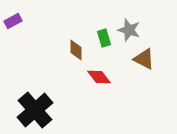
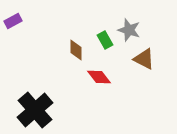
green rectangle: moved 1 px right, 2 px down; rotated 12 degrees counterclockwise
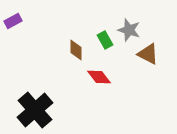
brown triangle: moved 4 px right, 5 px up
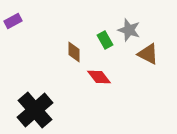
brown diamond: moved 2 px left, 2 px down
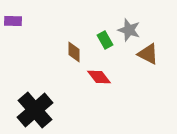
purple rectangle: rotated 30 degrees clockwise
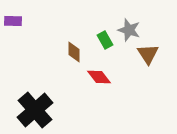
brown triangle: rotated 30 degrees clockwise
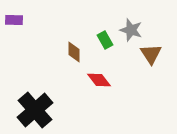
purple rectangle: moved 1 px right, 1 px up
gray star: moved 2 px right
brown triangle: moved 3 px right
red diamond: moved 3 px down
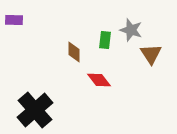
green rectangle: rotated 36 degrees clockwise
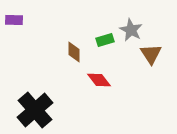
gray star: rotated 10 degrees clockwise
green rectangle: rotated 66 degrees clockwise
